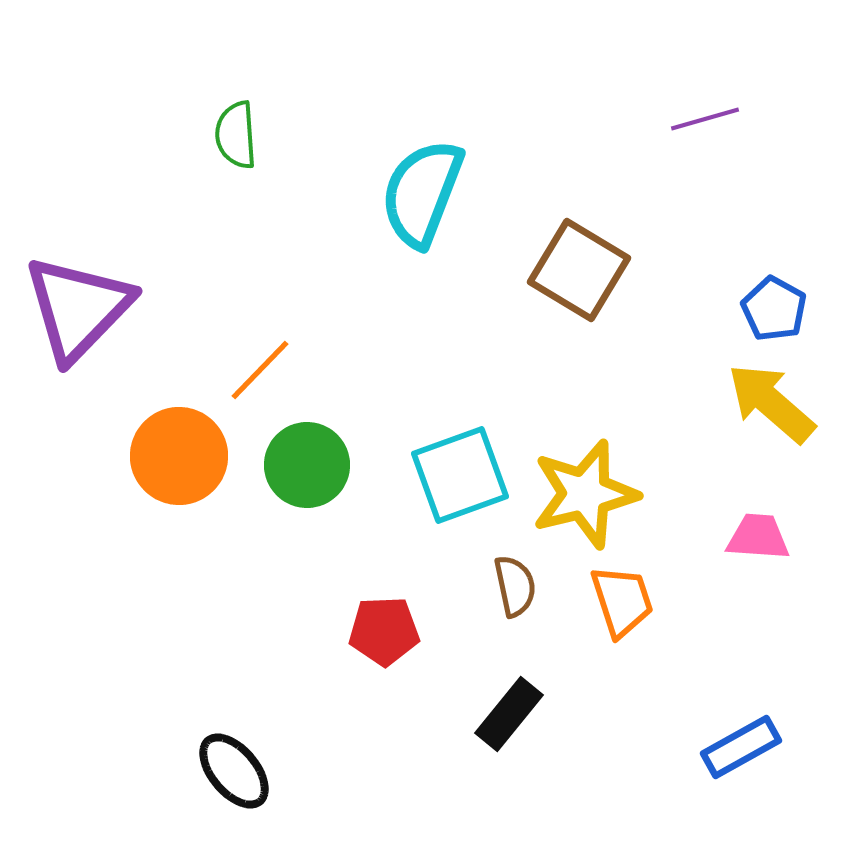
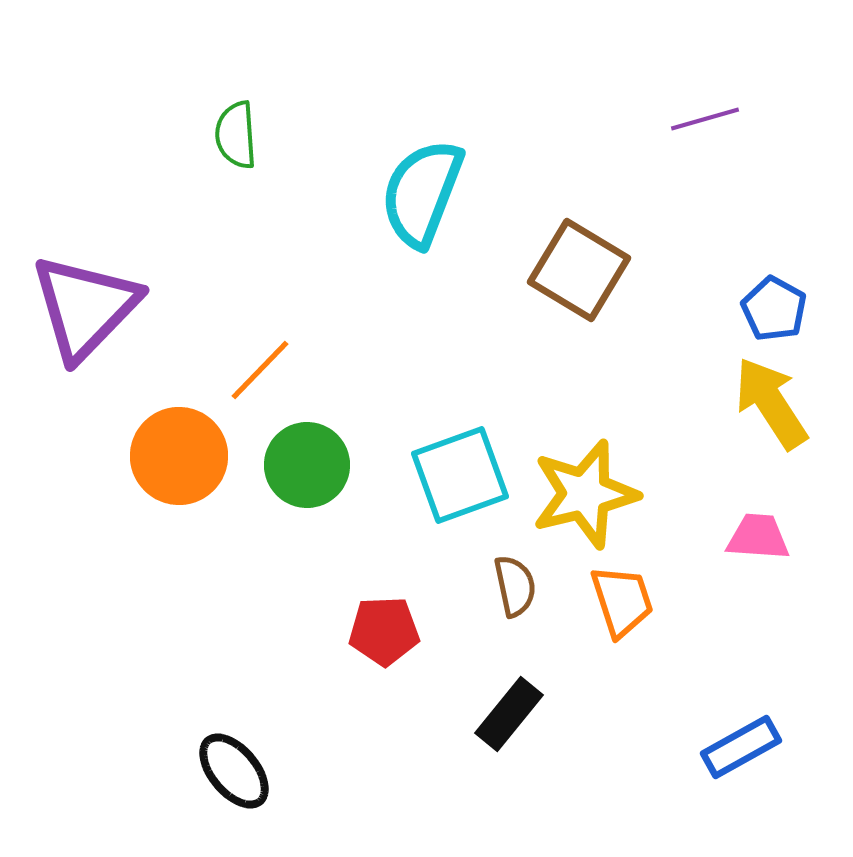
purple triangle: moved 7 px right, 1 px up
yellow arrow: rotated 16 degrees clockwise
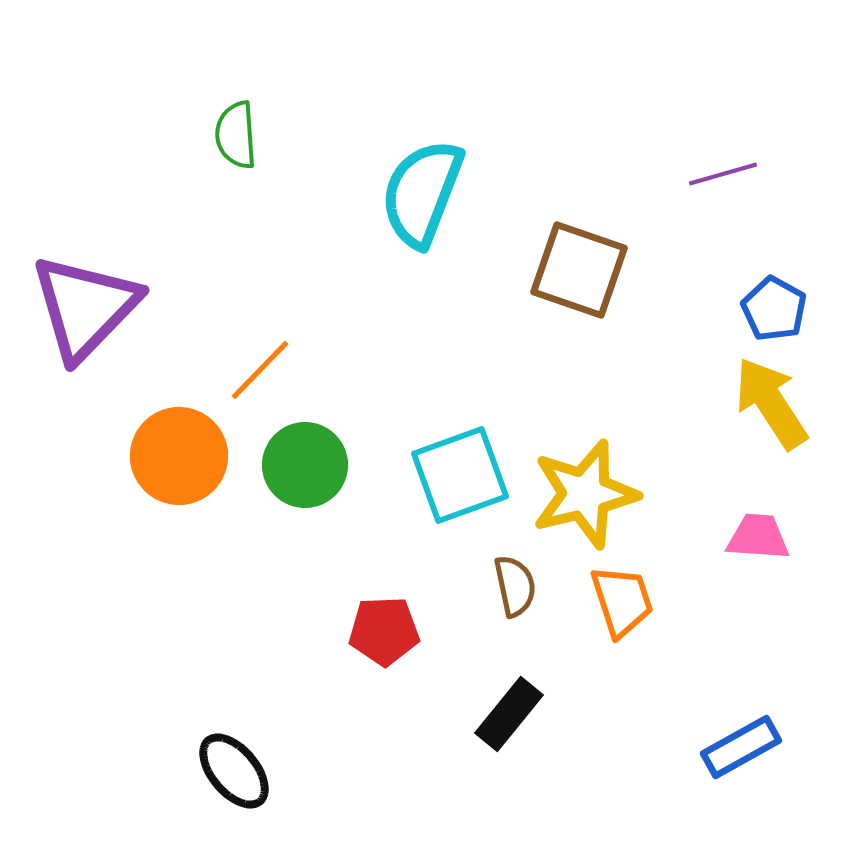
purple line: moved 18 px right, 55 px down
brown square: rotated 12 degrees counterclockwise
green circle: moved 2 px left
